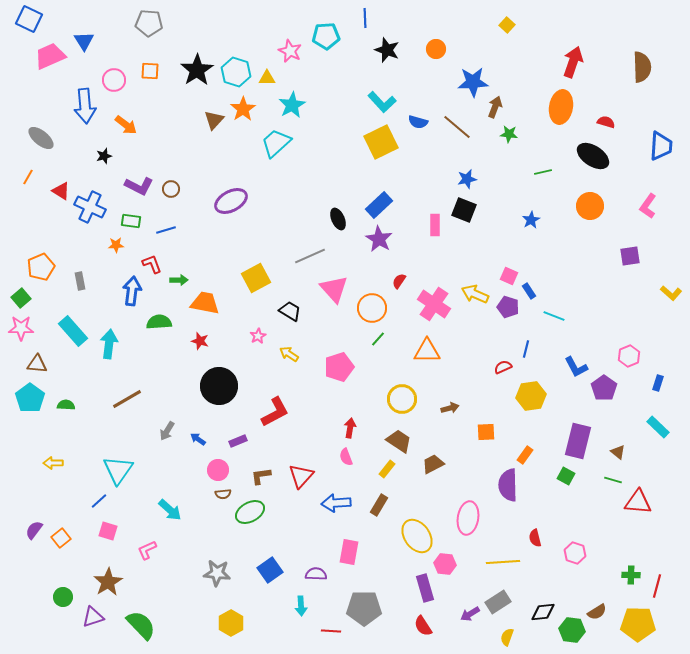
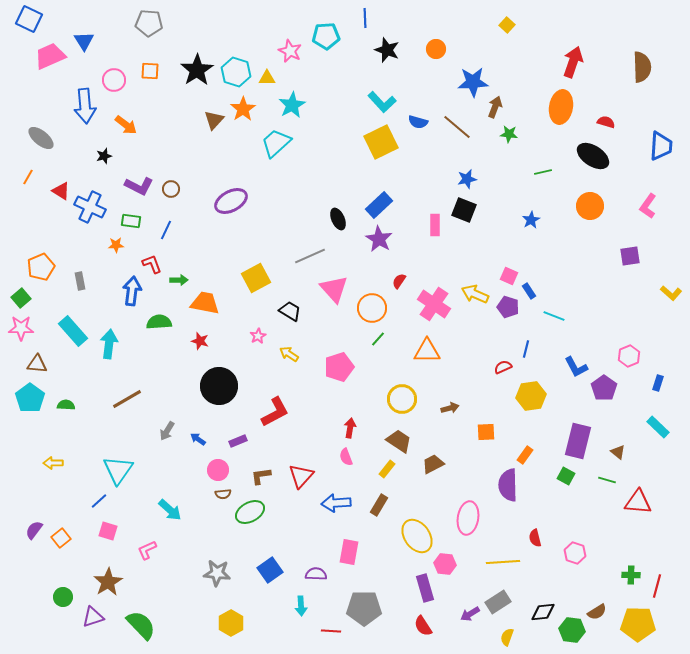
blue line at (166, 230): rotated 48 degrees counterclockwise
green line at (613, 480): moved 6 px left
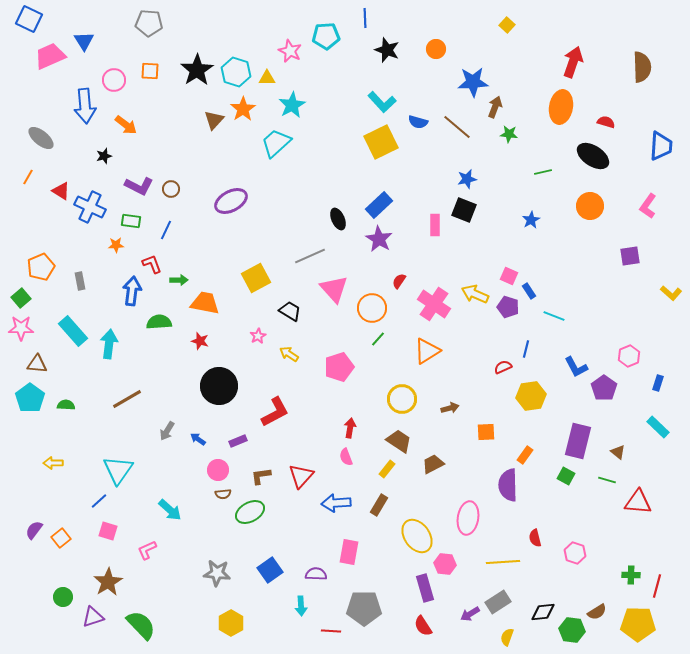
orange triangle at (427, 351): rotated 32 degrees counterclockwise
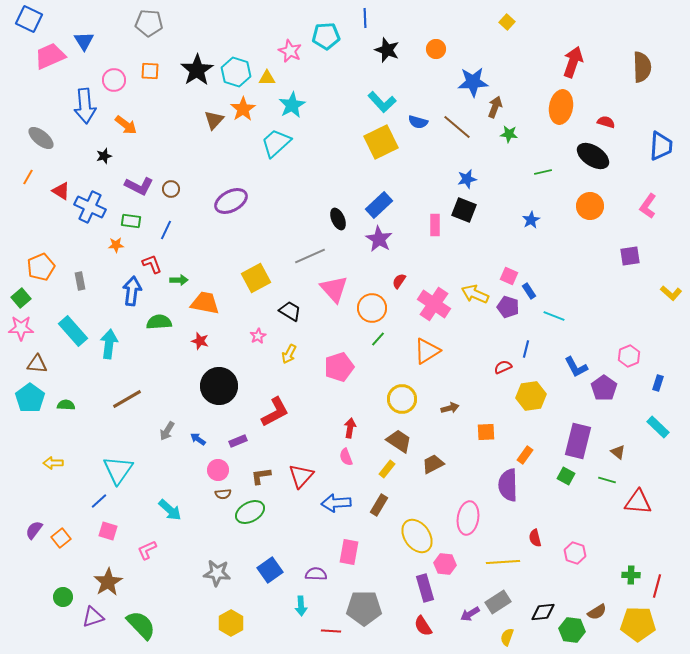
yellow square at (507, 25): moved 3 px up
yellow arrow at (289, 354): rotated 96 degrees counterclockwise
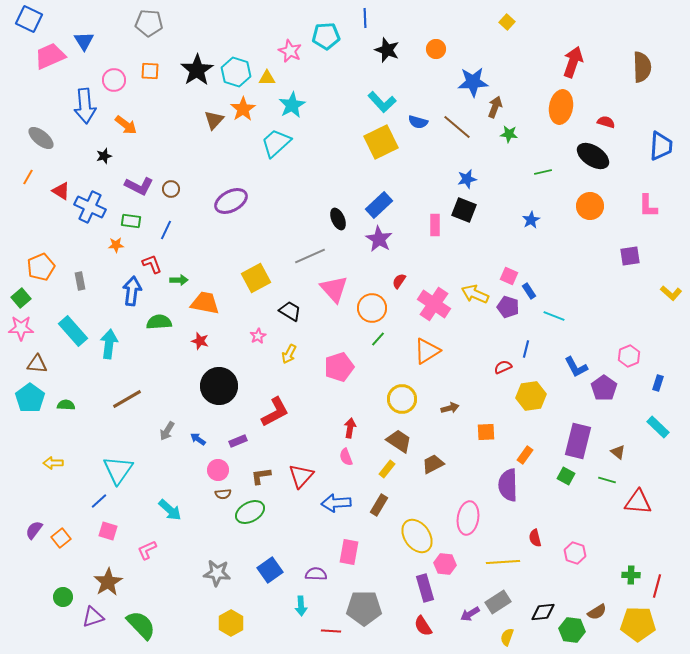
pink L-shape at (648, 206): rotated 35 degrees counterclockwise
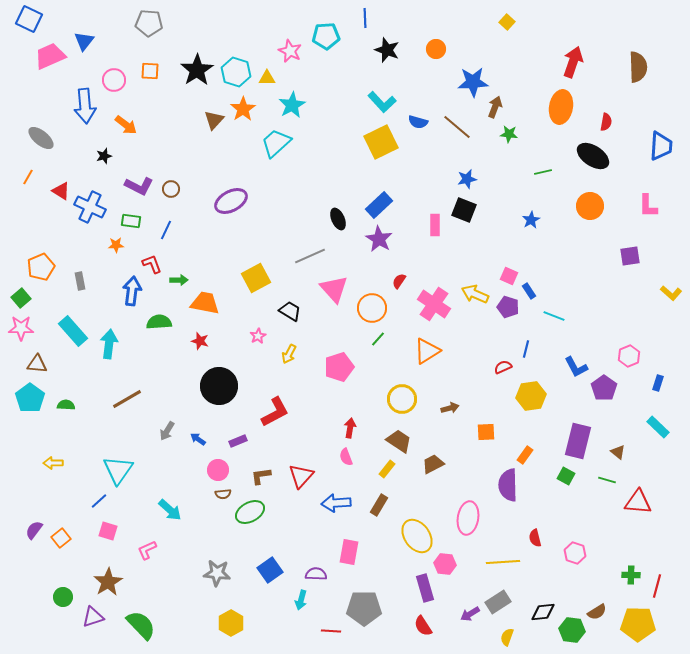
blue triangle at (84, 41): rotated 10 degrees clockwise
brown semicircle at (642, 67): moved 4 px left
red semicircle at (606, 122): rotated 84 degrees clockwise
cyan arrow at (301, 606): moved 6 px up; rotated 18 degrees clockwise
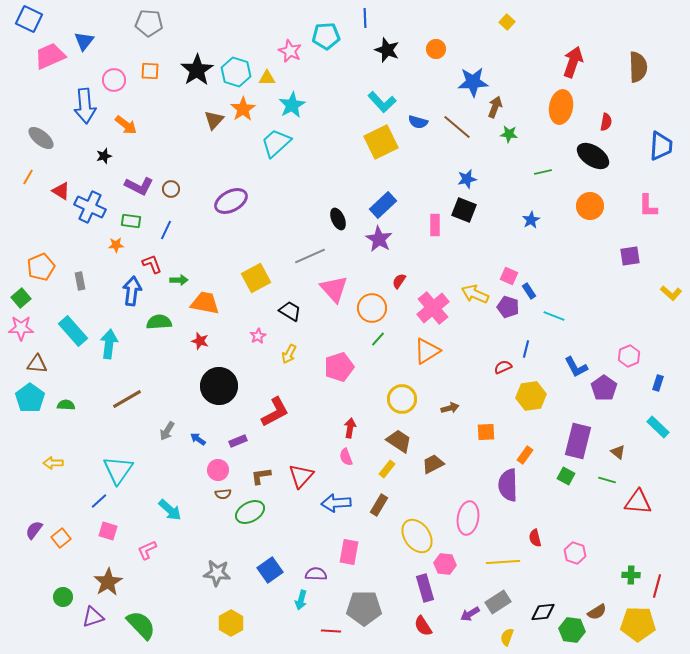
blue rectangle at (379, 205): moved 4 px right
pink cross at (434, 304): moved 1 px left, 4 px down; rotated 16 degrees clockwise
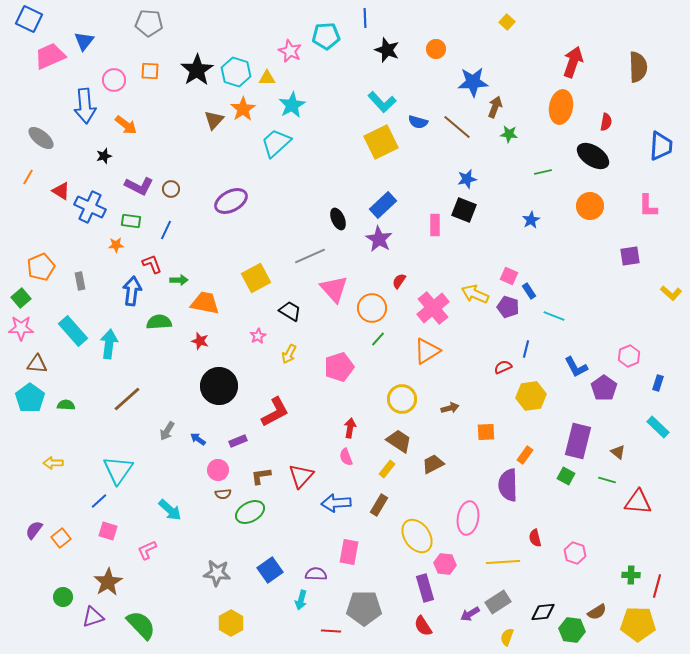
brown line at (127, 399): rotated 12 degrees counterclockwise
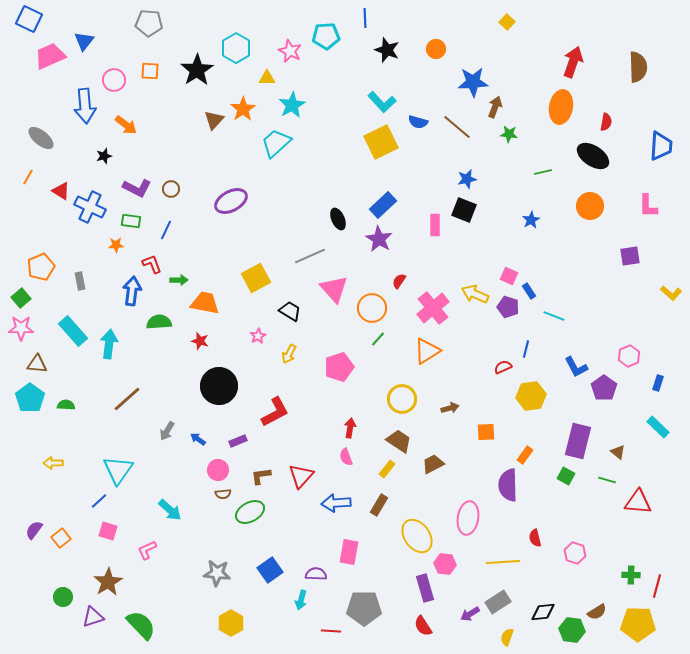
cyan hexagon at (236, 72): moved 24 px up; rotated 12 degrees clockwise
purple L-shape at (139, 186): moved 2 px left, 2 px down
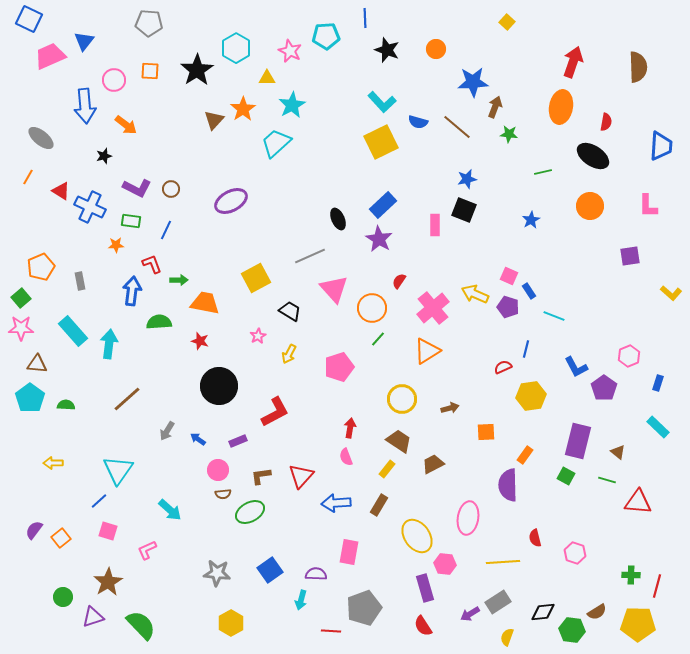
gray pentagon at (364, 608): rotated 20 degrees counterclockwise
